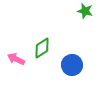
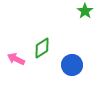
green star: rotated 21 degrees clockwise
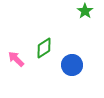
green diamond: moved 2 px right
pink arrow: rotated 18 degrees clockwise
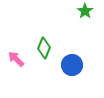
green diamond: rotated 35 degrees counterclockwise
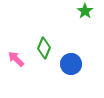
blue circle: moved 1 px left, 1 px up
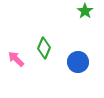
blue circle: moved 7 px right, 2 px up
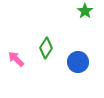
green diamond: moved 2 px right; rotated 10 degrees clockwise
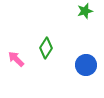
green star: rotated 21 degrees clockwise
blue circle: moved 8 px right, 3 px down
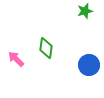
green diamond: rotated 25 degrees counterclockwise
blue circle: moved 3 px right
